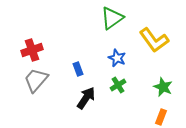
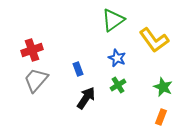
green triangle: moved 1 px right, 2 px down
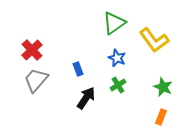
green triangle: moved 1 px right, 3 px down
red cross: rotated 25 degrees counterclockwise
